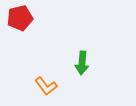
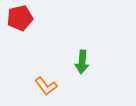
green arrow: moved 1 px up
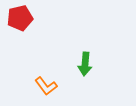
green arrow: moved 3 px right, 2 px down
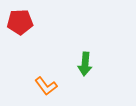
red pentagon: moved 4 px down; rotated 10 degrees clockwise
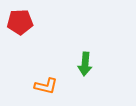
orange L-shape: rotated 40 degrees counterclockwise
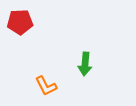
orange L-shape: rotated 50 degrees clockwise
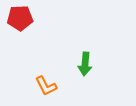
red pentagon: moved 4 px up
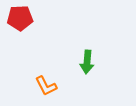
green arrow: moved 2 px right, 2 px up
